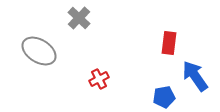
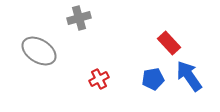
gray cross: rotated 30 degrees clockwise
red rectangle: rotated 50 degrees counterclockwise
blue arrow: moved 6 px left
blue pentagon: moved 11 px left, 18 px up
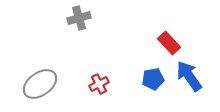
gray ellipse: moved 1 px right, 33 px down; rotated 68 degrees counterclockwise
red cross: moved 5 px down
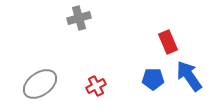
red rectangle: moved 1 px left, 1 px up; rotated 20 degrees clockwise
blue pentagon: rotated 10 degrees clockwise
red cross: moved 3 px left, 2 px down
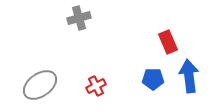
blue arrow: rotated 28 degrees clockwise
gray ellipse: moved 1 px down
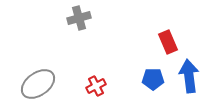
gray ellipse: moved 2 px left, 1 px up
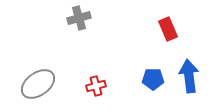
red rectangle: moved 13 px up
red cross: rotated 12 degrees clockwise
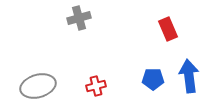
gray ellipse: moved 2 px down; rotated 20 degrees clockwise
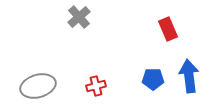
gray cross: moved 1 px up; rotated 25 degrees counterclockwise
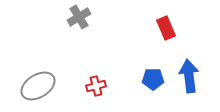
gray cross: rotated 10 degrees clockwise
red rectangle: moved 2 px left, 1 px up
gray ellipse: rotated 16 degrees counterclockwise
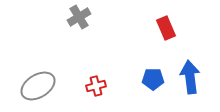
blue arrow: moved 1 px right, 1 px down
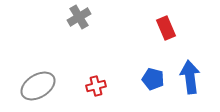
blue pentagon: rotated 15 degrees clockwise
